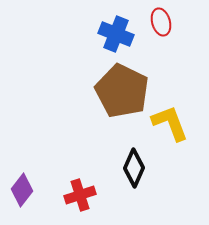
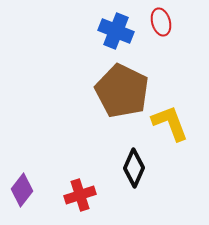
blue cross: moved 3 px up
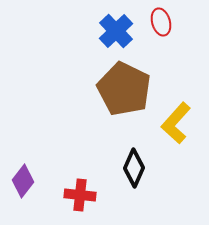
blue cross: rotated 24 degrees clockwise
brown pentagon: moved 2 px right, 2 px up
yellow L-shape: moved 6 px right; rotated 117 degrees counterclockwise
purple diamond: moved 1 px right, 9 px up
red cross: rotated 24 degrees clockwise
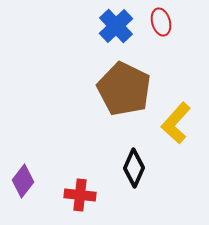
blue cross: moved 5 px up
